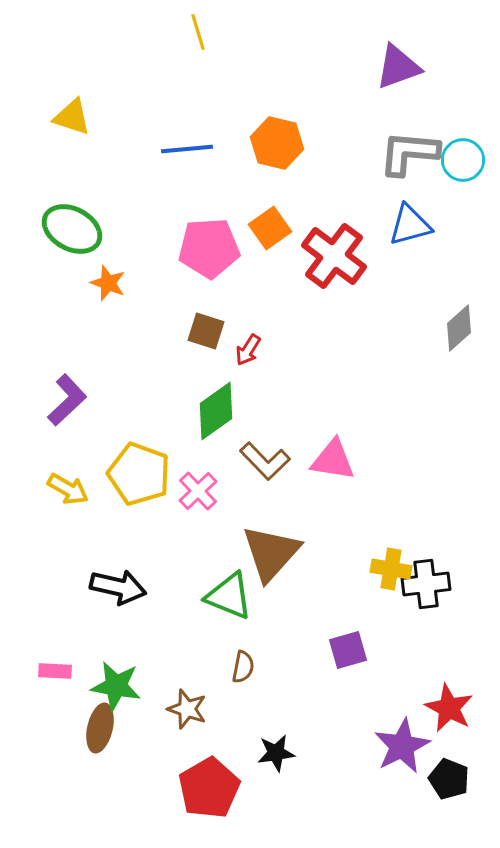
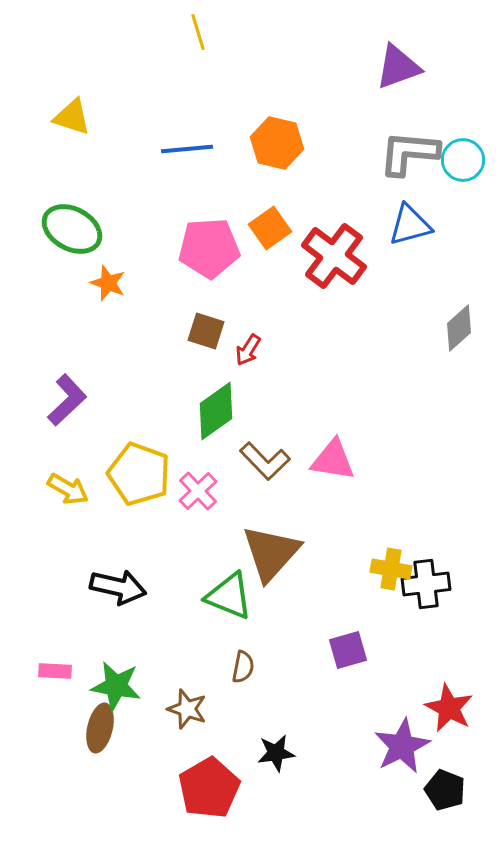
black pentagon: moved 4 px left, 11 px down
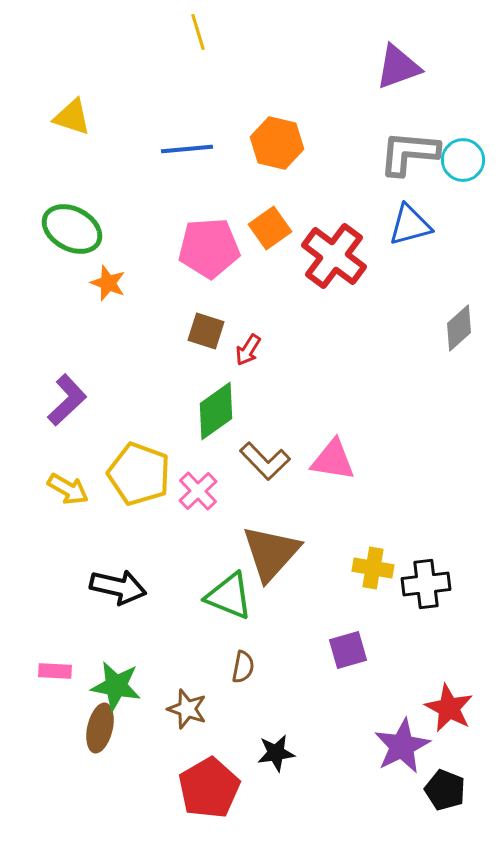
yellow cross: moved 18 px left, 1 px up
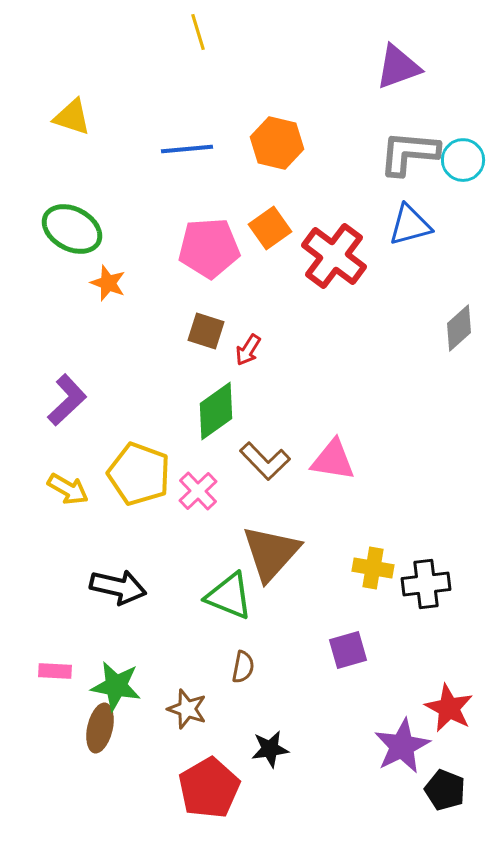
black star: moved 6 px left, 4 px up
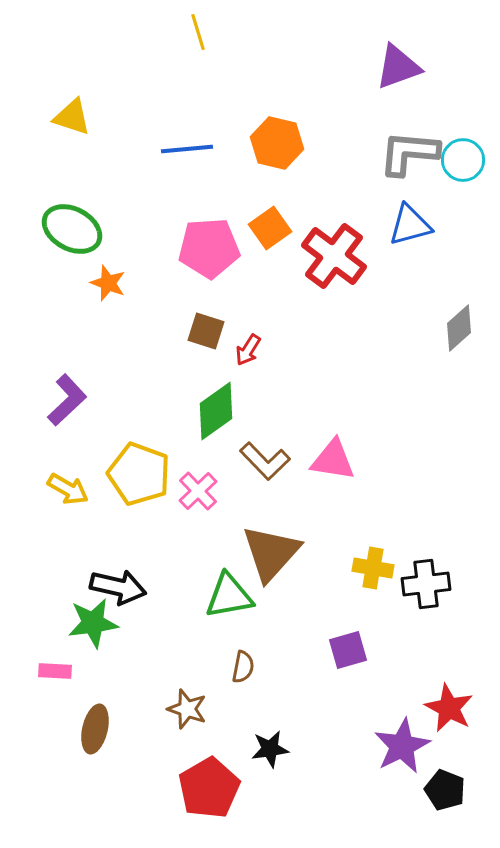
green triangle: rotated 32 degrees counterclockwise
green star: moved 23 px left, 63 px up; rotated 18 degrees counterclockwise
brown ellipse: moved 5 px left, 1 px down
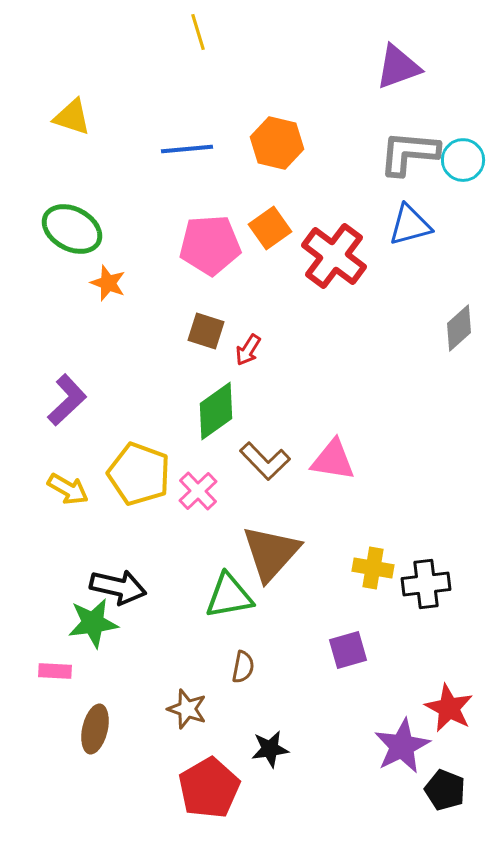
pink pentagon: moved 1 px right, 3 px up
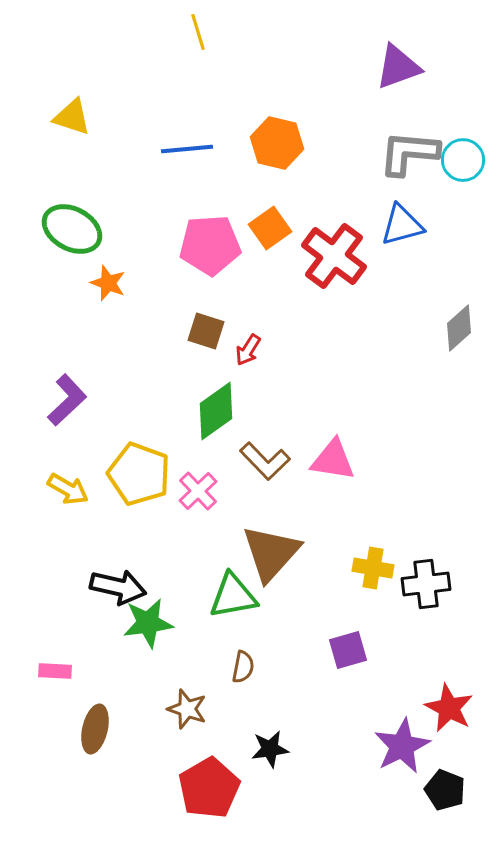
blue triangle: moved 8 px left
green triangle: moved 4 px right
green star: moved 55 px right
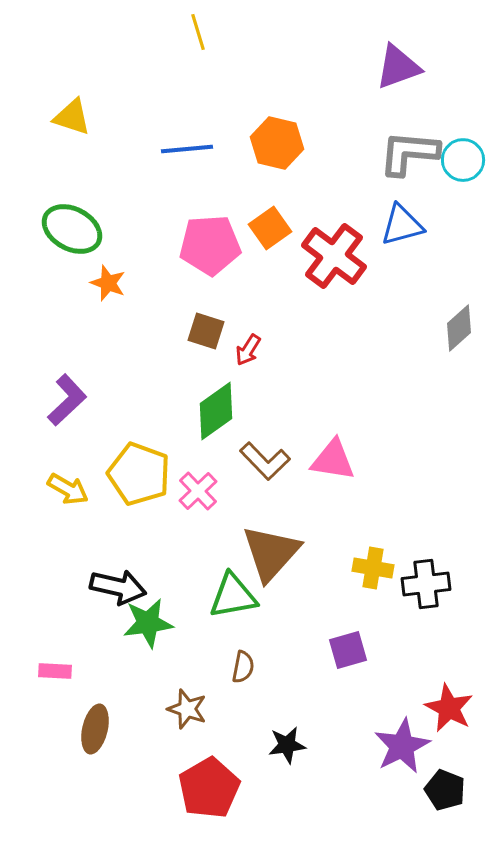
black star: moved 17 px right, 4 px up
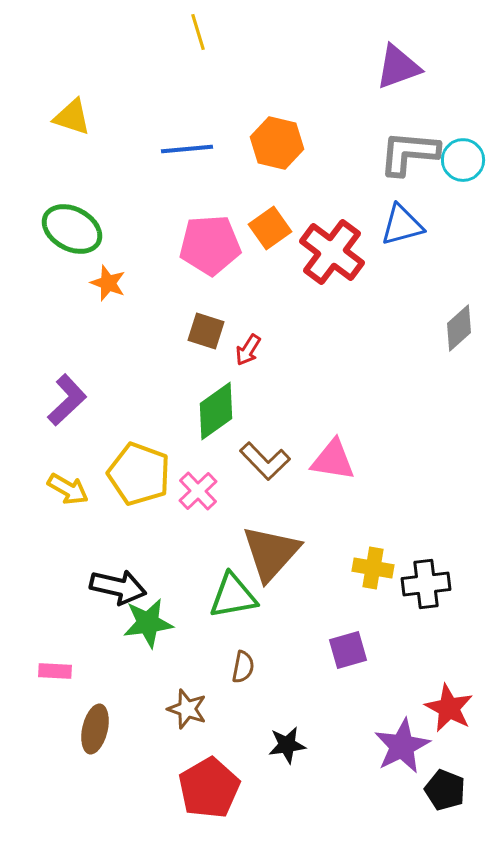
red cross: moved 2 px left, 4 px up
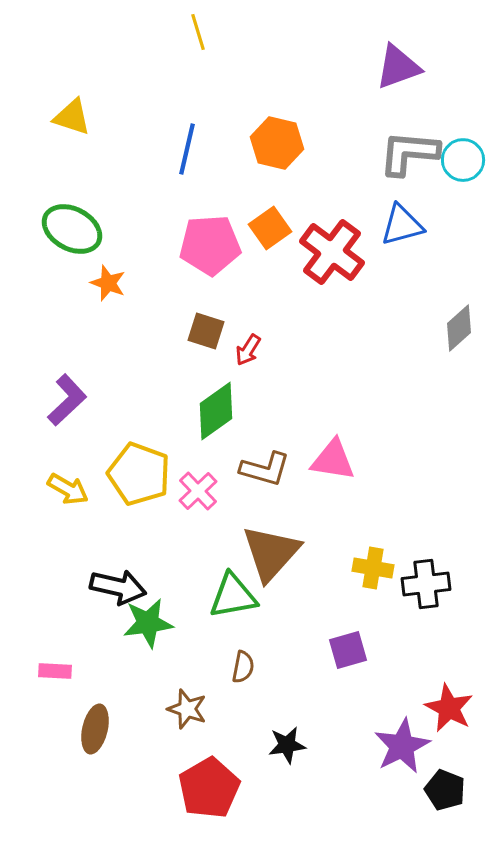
blue line: rotated 72 degrees counterclockwise
brown L-shape: moved 8 px down; rotated 30 degrees counterclockwise
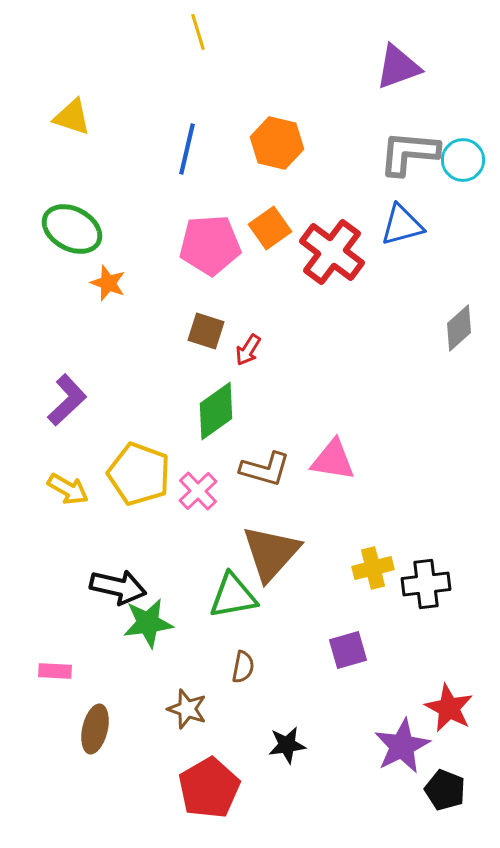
yellow cross: rotated 24 degrees counterclockwise
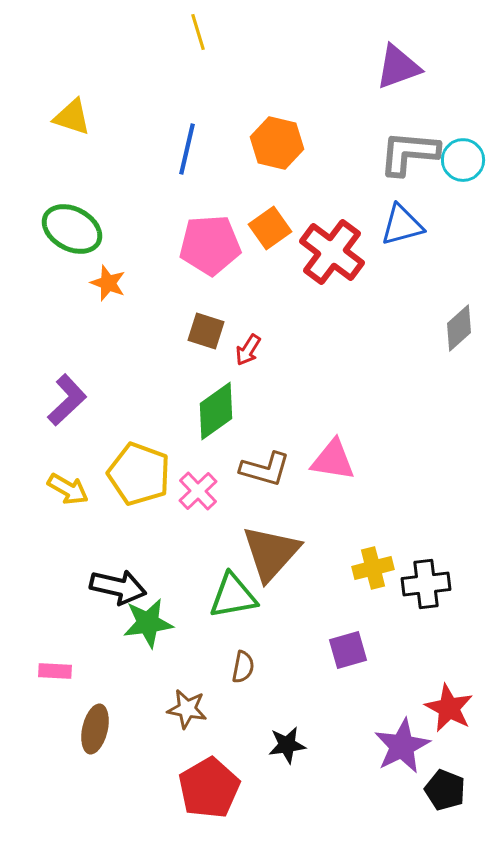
brown star: rotated 9 degrees counterclockwise
